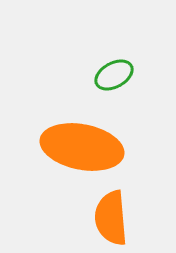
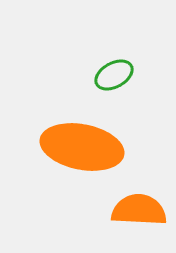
orange semicircle: moved 28 px right, 8 px up; rotated 98 degrees clockwise
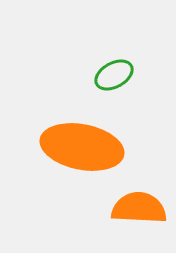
orange semicircle: moved 2 px up
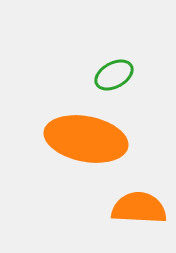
orange ellipse: moved 4 px right, 8 px up
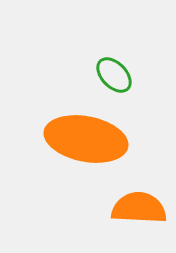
green ellipse: rotated 75 degrees clockwise
